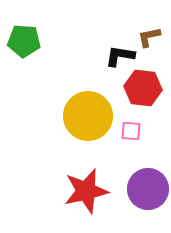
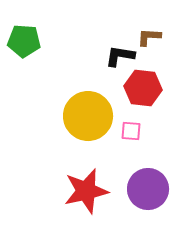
brown L-shape: rotated 15 degrees clockwise
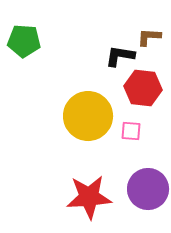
red star: moved 3 px right, 6 px down; rotated 9 degrees clockwise
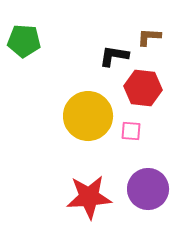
black L-shape: moved 6 px left
